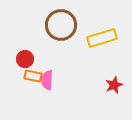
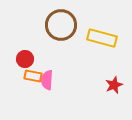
yellow rectangle: rotated 32 degrees clockwise
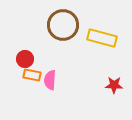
brown circle: moved 2 px right
orange rectangle: moved 1 px left, 1 px up
pink semicircle: moved 3 px right
red star: rotated 24 degrees clockwise
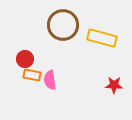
pink semicircle: rotated 12 degrees counterclockwise
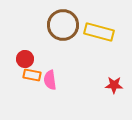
yellow rectangle: moved 3 px left, 6 px up
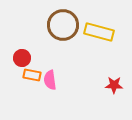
red circle: moved 3 px left, 1 px up
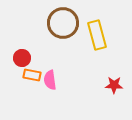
brown circle: moved 2 px up
yellow rectangle: moved 2 px left, 3 px down; rotated 60 degrees clockwise
